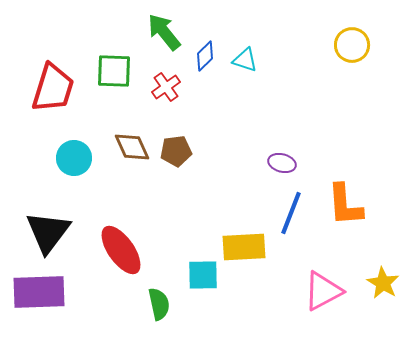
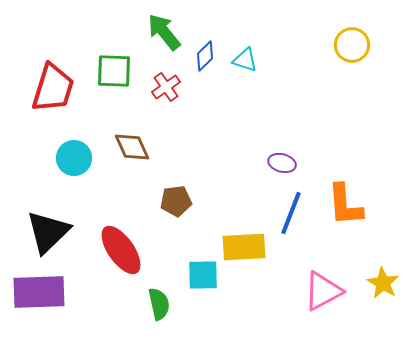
brown pentagon: moved 50 px down
black triangle: rotated 9 degrees clockwise
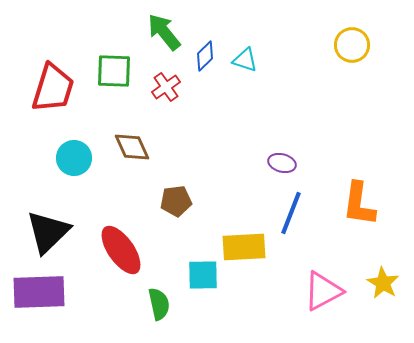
orange L-shape: moved 14 px right, 1 px up; rotated 12 degrees clockwise
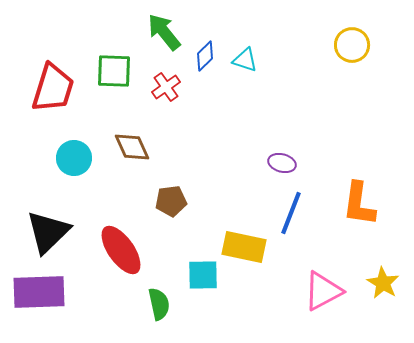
brown pentagon: moved 5 px left
yellow rectangle: rotated 15 degrees clockwise
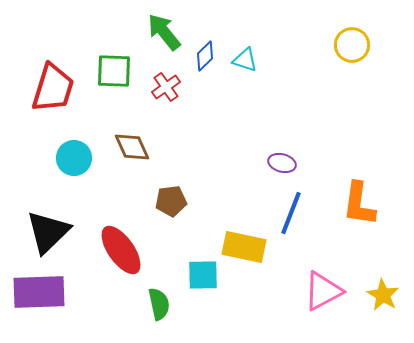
yellow star: moved 12 px down
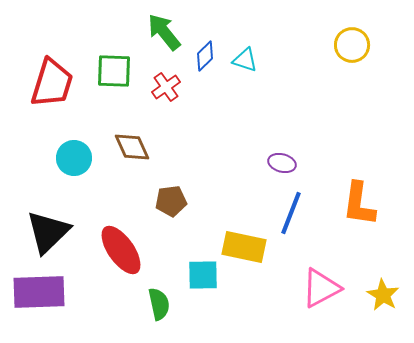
red trapezoid: moved 1 px left, 5 px up
pink triangle: moved 2 px left, 3 px up
